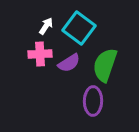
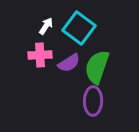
pink cross: moved 1 px down
green semicircle: moved 8 px left, 2 px down
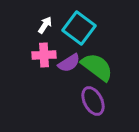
white arrow: moved 1 px left, 1 px up
pink cross: moved 4 px right
green semicircle: rotated 108 degrees clockwise
purple ellipse: rotated 28 degrees counterclockwise
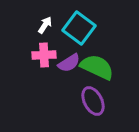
green semicircle: rotated 12 degrees counterclockwise
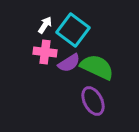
cyan square: moved 6 px left, 2 px down
pink cross: moved 1 px right, 3 px up; rotated 10 degrees clockwise
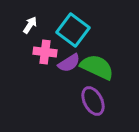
white arrow: moved 15 px left
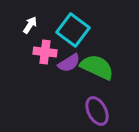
purple ellipse: moved 4 px right, 10 px down
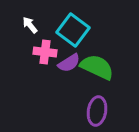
white arrow: rotated 72 degrees counterclockwise
purple ellipse: rotated 36 degrees clockwise
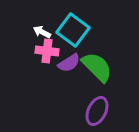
white arrow: moved 12 px right, 7 px down; rotated 24 degrees counterclockwise
pink cross: moved 2 px right, 1 px up
green semicircle: rotated 20 degrees clockwise
purple ellipse: rotated 16 degrees clockwise
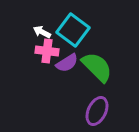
purple semicircle: moved 2 px left
